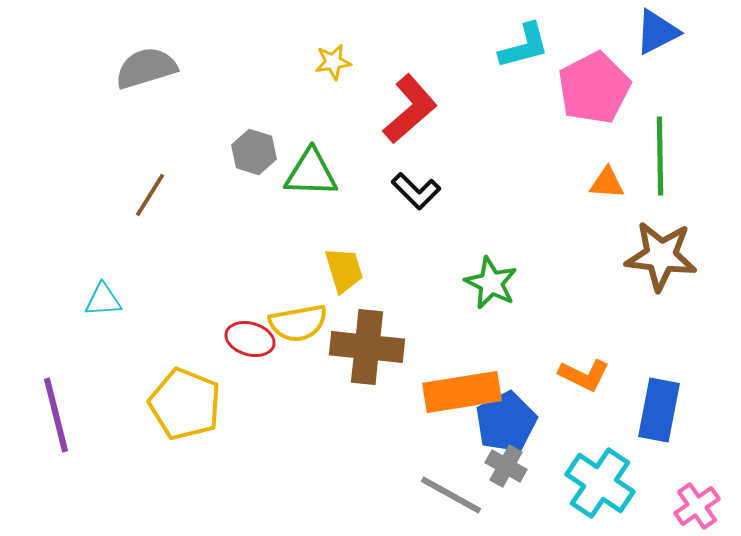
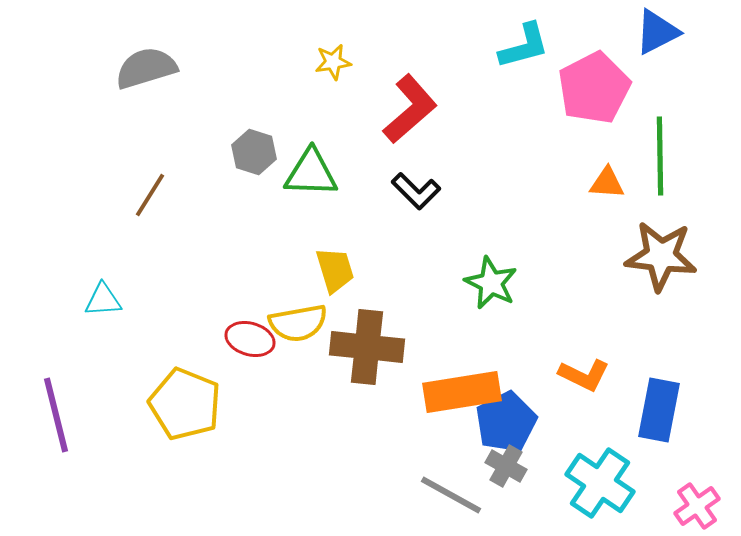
yellow trapezoid: moved 9 px left
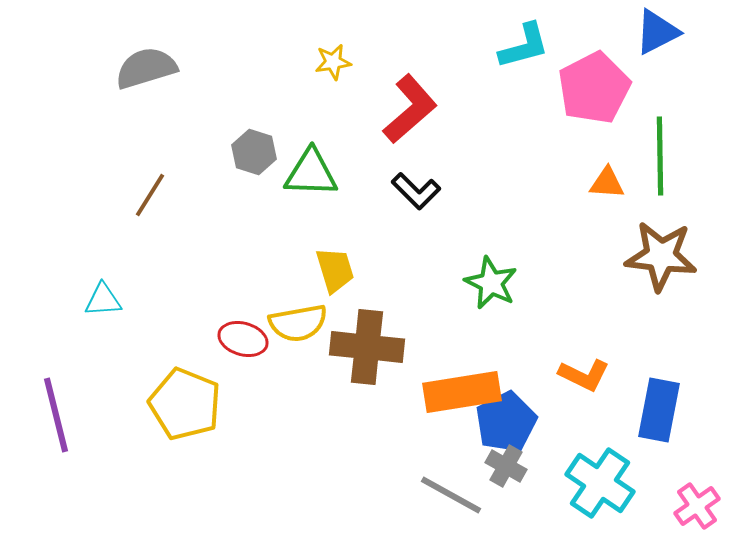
red ellipse: moved 7 px left
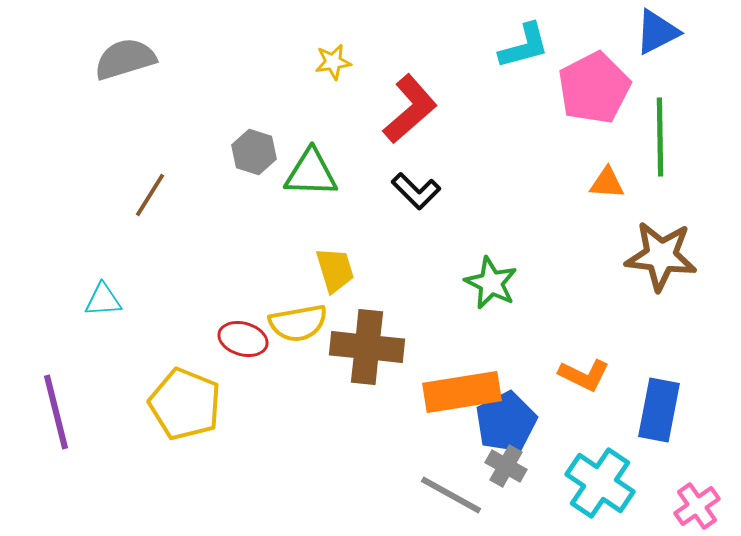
gray semicircle: moved 21 px left, 9 px up
green line: moved 19 px up
purple line: moved 3 px up
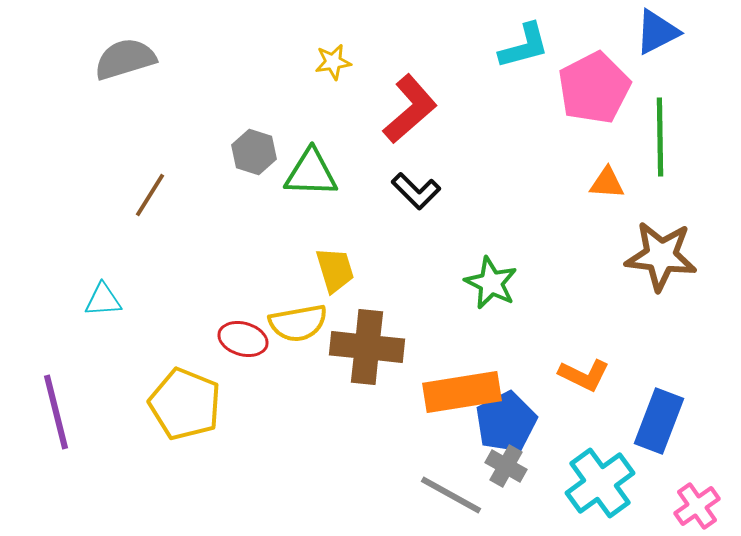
blue rectangle: moved 11 px down; rotated 10 degrees clockwise
cyan cross: rotated 20 degrees clockwise
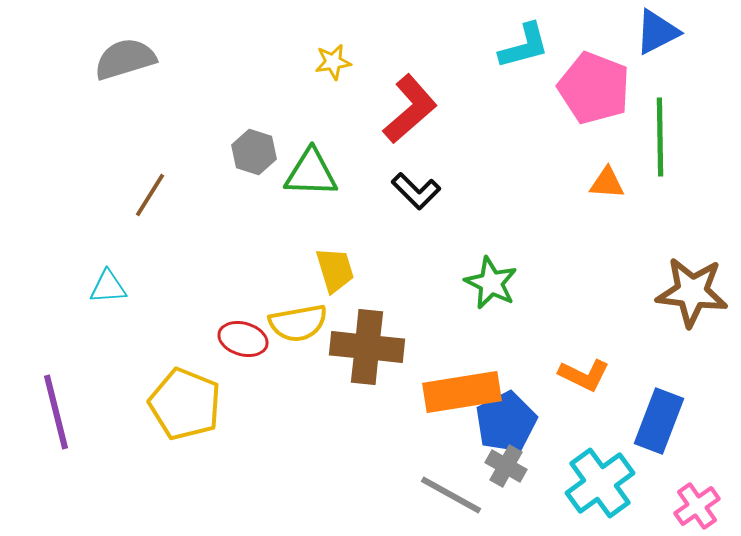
pink pentagon: rotated 24 degrees counterclockwise
brown star: moved 31 px right, 36 px down
cyan triangle: moved 5 px right, 13 px up
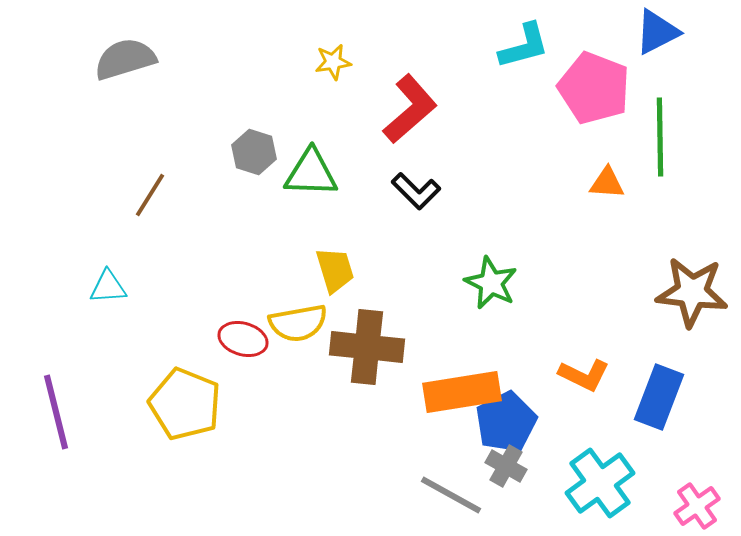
blue rectangle: moved 24 px up
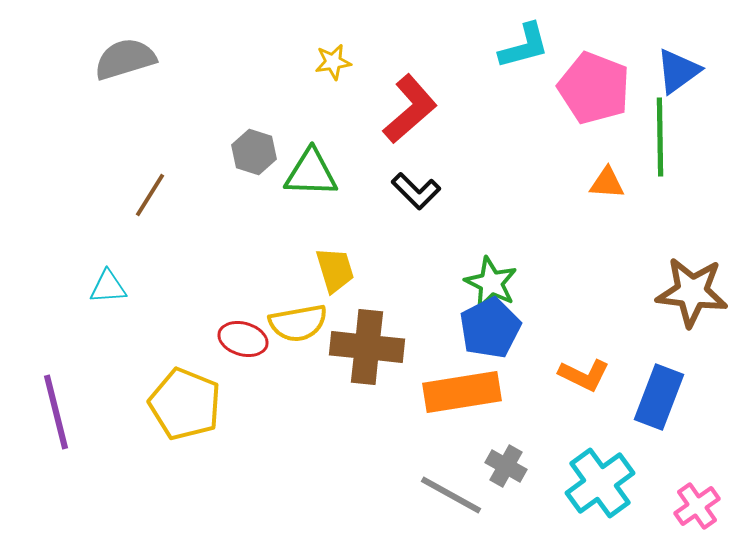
blue triangle: moved 21 px right, 39 px down; rotated 9 degrees counterclockwise
blue pentagon: moved 16 px left, 94 px up
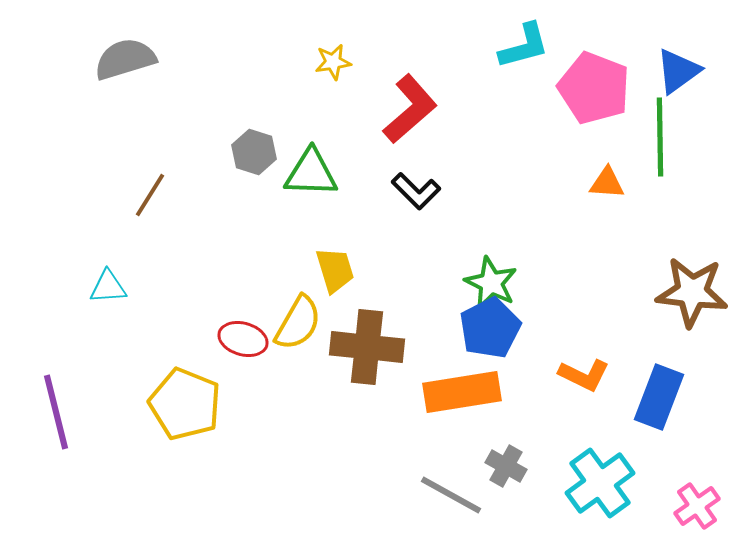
yellow semicircle: rotated 50 degrees counterclockwise
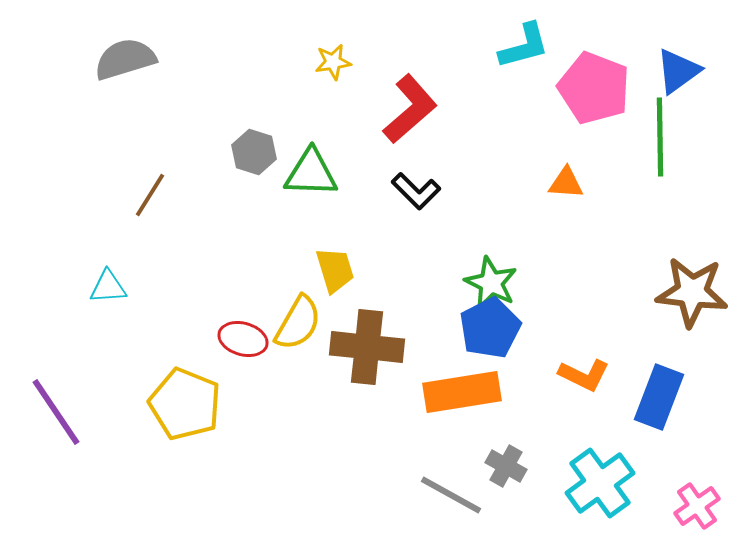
orange triangle: moved 41 px left
purple line: rotated 20 degrees counterclockwise
